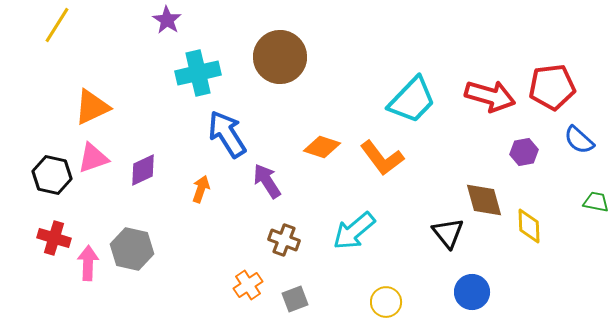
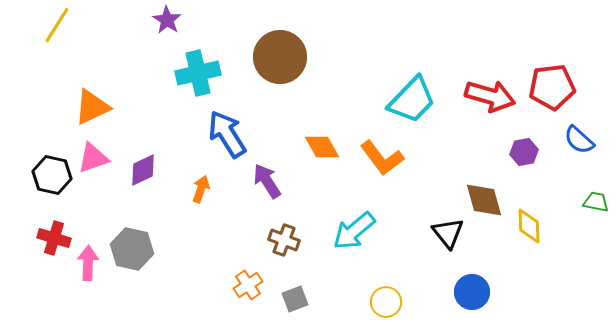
orange diamond: rotated 42 degrees clockwise
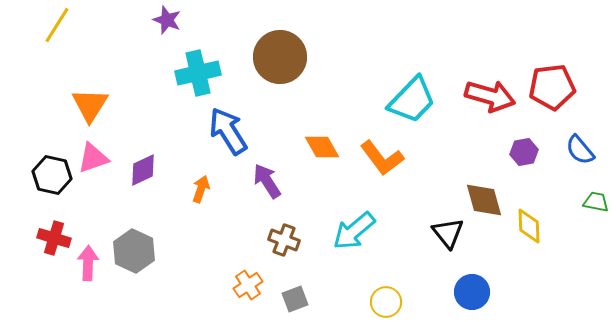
purple star: rotated 12 degrees counterclockwise
orange triangle: moved 2 px left, 2 px up; rotated 33 degrees counterclockwise
blue arrow: moved 1 px right, 3 px up
blue semicircle: moved 1 px right, 10 px down; rotated 8 degrees clockwise
gray hexagon: moved 2 px right, 2 px down; rotated 12 degrees clockwise
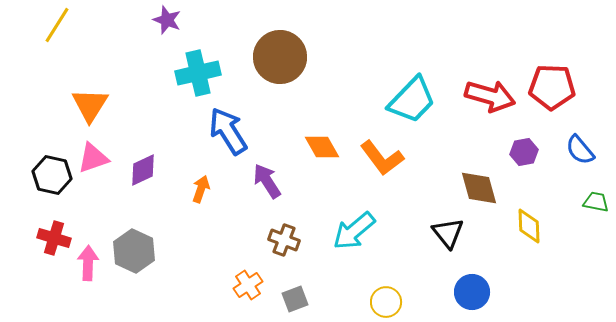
red pentagon: rotated 9 degrees clockwise
brown diamond: moved 5 px left, 12 px up
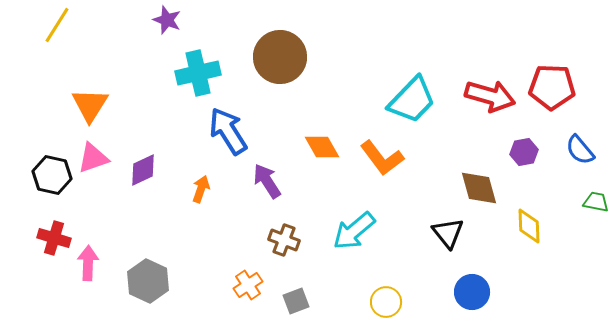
gray hexagon: moved 14 px right, 30 px down
gray square: moved 1 px right, 2 px down
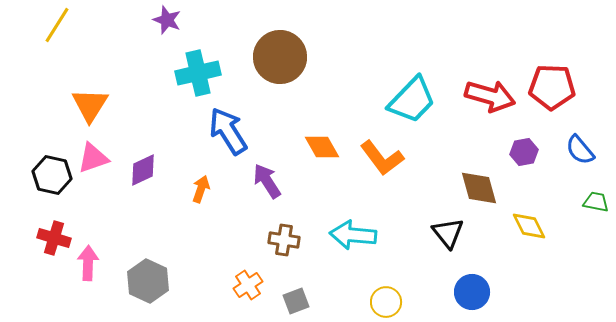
yellow diamond: rotated 24 degrees counterclockwise
cyan arrow: moved 1 px left, 4 px down; rotated 45 degrees clockwise
brown cross: rotated 12 degrees counterclockwise
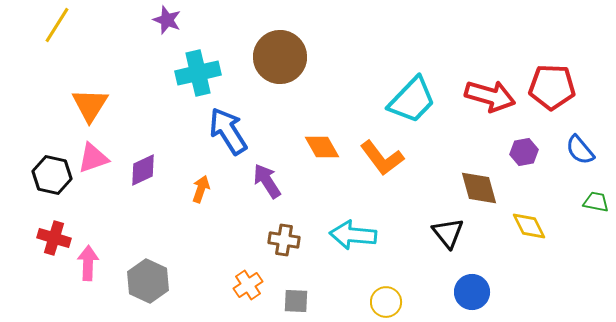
gray square: rotated 24 degrees clockwise
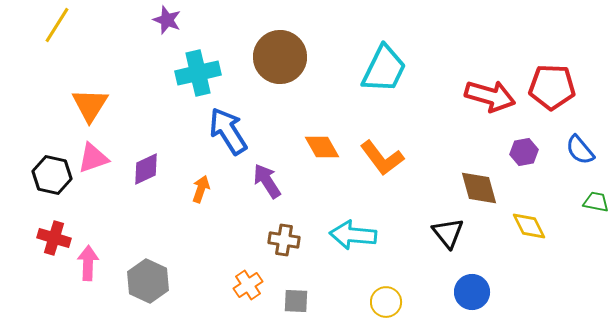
cyan trapezoid: moved 28 px left, 31 px up; rotated 18 degrees counterclockwise
purple diamond: moved 3 px right, 1 px up
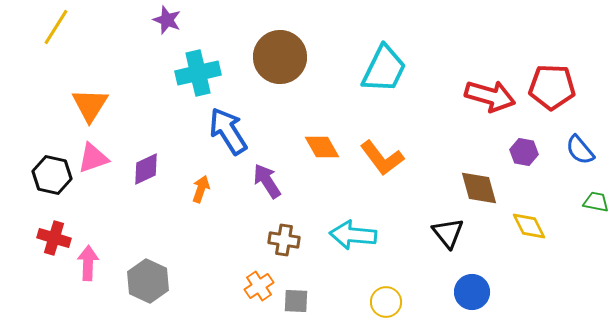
yellow line: moved 1 px left, 2 px down
purple hexagon: rotated 20 degrees clockwise
orange cross: moved 11 px right, 1 px down
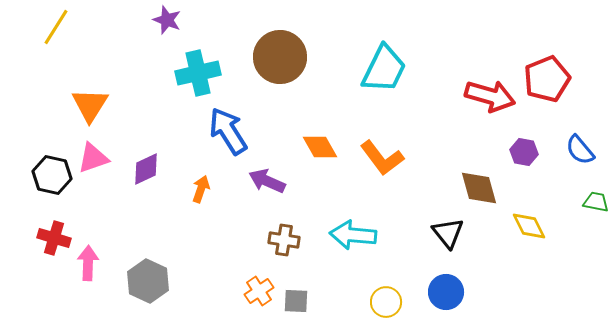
red pentagon: moved 5 px left, 8 px up; rotated 24 degrees counterclockwise
orange diamond: moved 2 px left
purple arrow: rotated 33 degrees counterclockwise
orange cross: moved 5 px down
blue circle: moved 26 px left
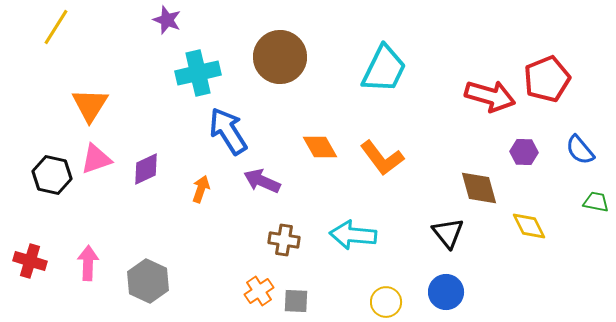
purple hexagon: rotated 8 degrees counterclockwise
pink triangle: moved 3 px right, 1 px down
purple arrow: moved 5 px left
red cross: moved 24 px left, 23 px down
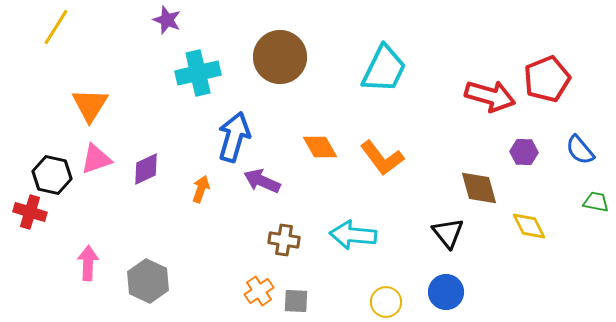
blue arrow: moved 6 px right, 6 px down; rotated 48 degrees clockwise
red cross: moved 49 px up
